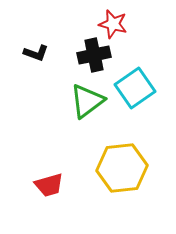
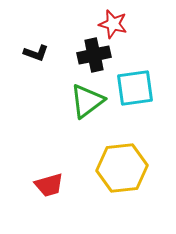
cyan square: rotated 27 degrees clockwise
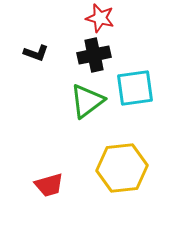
red star: moved 13 px left, 6 px up
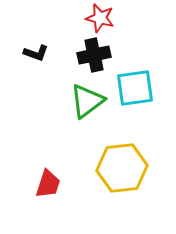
red trapezoid: moved 1 px left, 1 px up; rotated 56 degrees counterclockwise
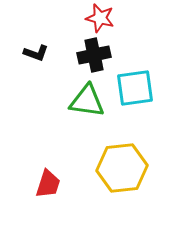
green triangle: rotated 45 degrees clockwise
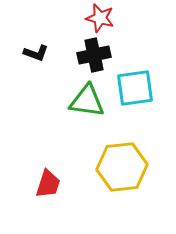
yellow hexagon: moved 1 px up
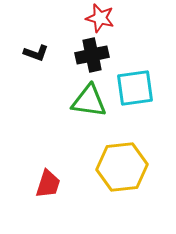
black cross: moved 2 px left
green triangle: moved 2 px right
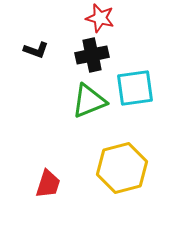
black L-shape: moved 3 px up
green triangle: rotated 30 degrees counterclockwise
yellow hexagon: moved 1 px down; rotated 9 degrees counterclockwise
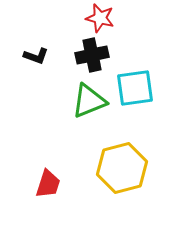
black L-shape: moved 6 px down
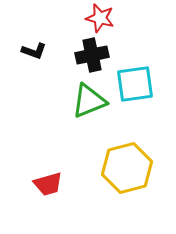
black L-shape: moved 2 px left, 5 px up
cyan square: moved 4 px up
yellow hexagon: moved 5 px right
red trapezoid: rotated 56 degrees clockwise
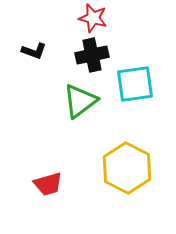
red star: moved 7 px left
green triangle: moved 9 px left; rotated 15 degrees counterclockwise
yellow hexagon: rotated 18 degrees counterclockwise
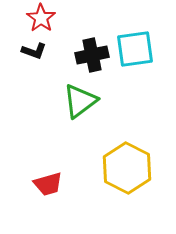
red star: moved 52 px left; rotated 20 degrees clockwise
cyan square: moved 35 px up
